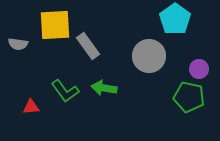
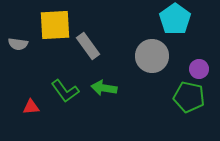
gray circle: moved 3 px right
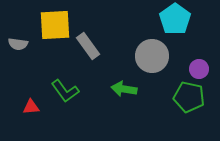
green arrow: moved 20 px right, 1 px down
